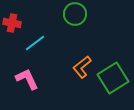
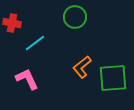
green circle: moved 3 px down
green square: rotated 28 degrees clockwise
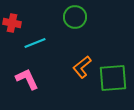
cyan line: rotated 15 degrees clockwise
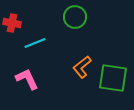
green square: rotated 12 degrees clockwise
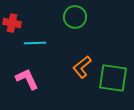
cyan line: rotated 20 degrees clockwise
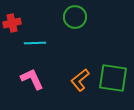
red cross: rotated 24 degrees counterclockwise
orange L-shape: moved 2 px left, 13 px down
pink L-shape: moved 5 px right
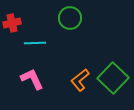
green circle: moved 5 px left, 1 px down
green square: rotated 36 degrees clockwise
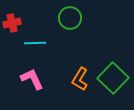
orange L-shape: moved 1 px up; rotated 20 degrees counterclockwise
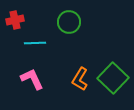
green circle: moved 1 px left, 4 px down
red cross: moved 3 px right, 3 px up
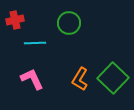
green circle: moved 1 px down
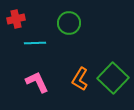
red cross: moved 1 px right, 1 px up
pink L-shape: moved 5 px right, 3 px down
